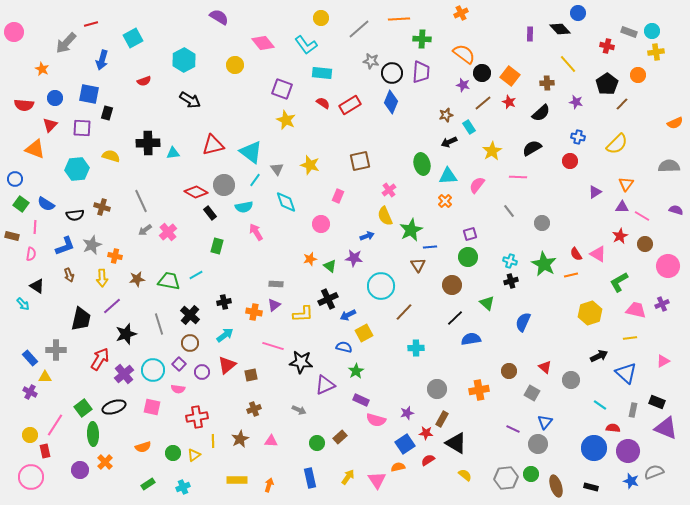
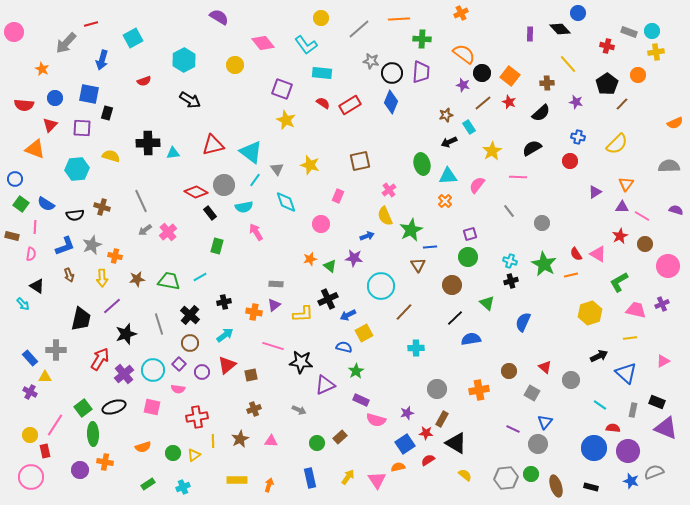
cyan line at (196, 275): moved 4 px right, 2 px down
orange cross at (105, 462): rotated 35 degrees counterclockwise
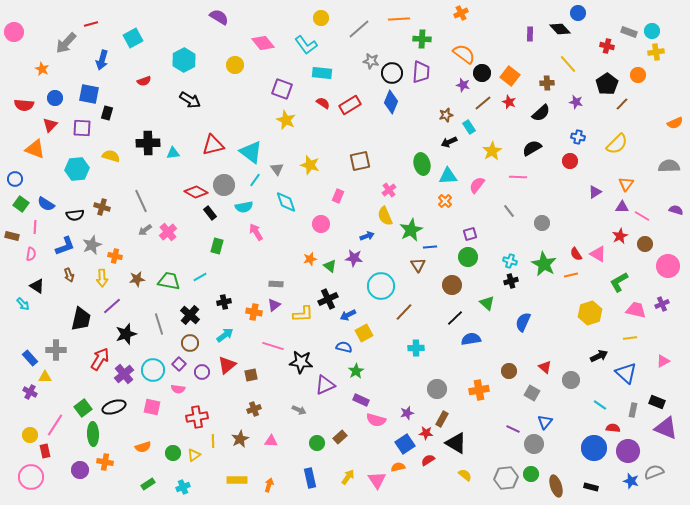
gray circle at (538, 444): moved 4 px left
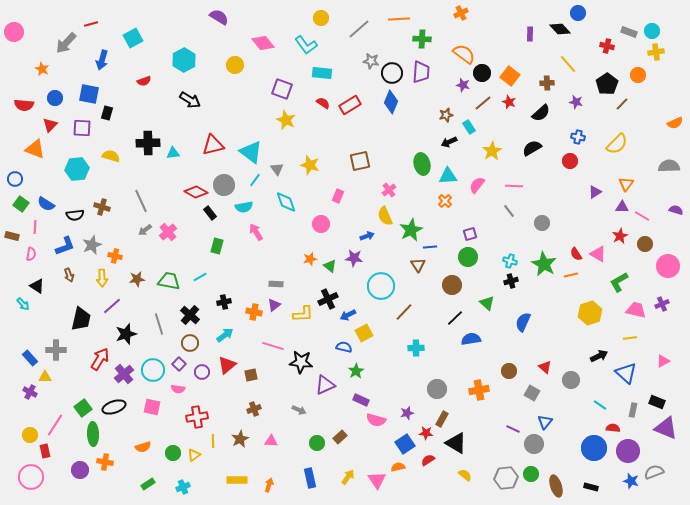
pink line at (518, 177): moved 4 px left, 9 px down
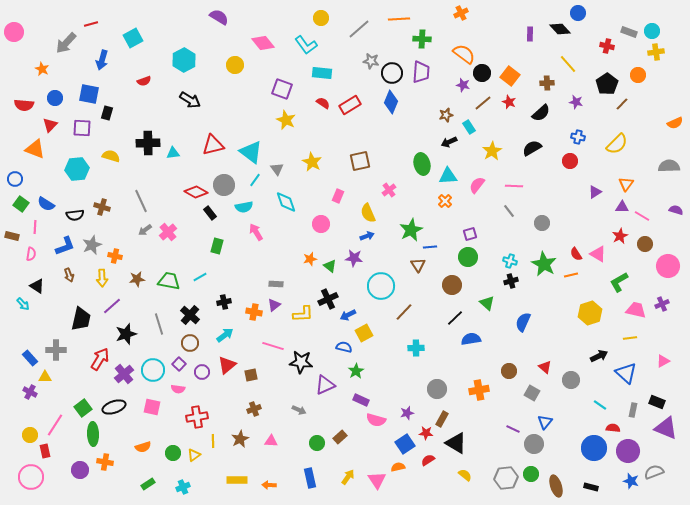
yellow star at (310, 165): moved 2 px right, 3 px up; rotated 12 degrees clockwise
yellow semicircle at (385, 216): moved 17 px left, 3 px up
orange arrow at (269, 485): rotated 104 degrees counterclockwise
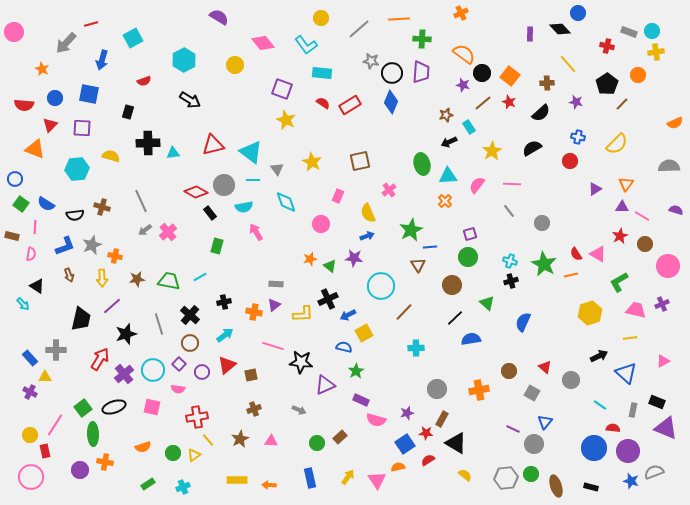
black rectangle at (107, 113): moved 21 px right, 1 px up
cyan line at (255, 180): moved 2 px left; rotated 56 degrees clockwise
pink line at (514, 186): moved 2 px left, 2 px up
purple triangle at (595, 192): moved 3 px up
yellow line at (213, 441): moved 5 px left, 1 px up; rotated 40 degrees counterclockwise
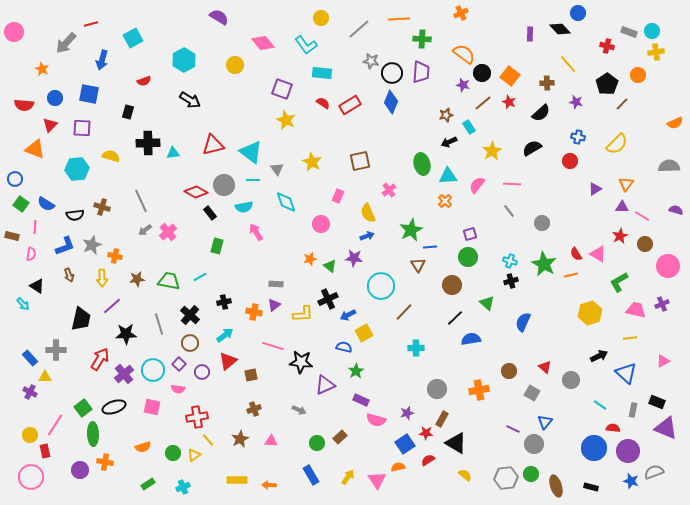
black star at (126, 334): rotated 15 degrees clockwise
red triangle at (227, 365): moved 1 px right, 4 px up
blue rectangle at (310, 478): moved 1 px right, 3 px up; rotated 18 degrees counterclockwise
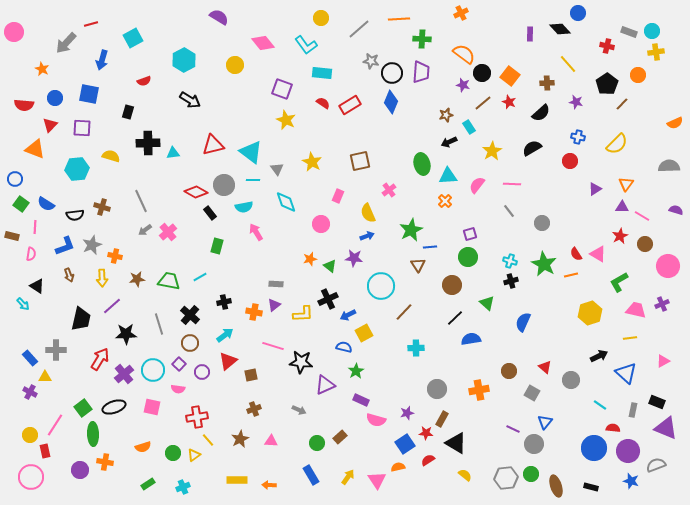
gray semicircle at (654, 472): moved 2 px right, 7 px up
